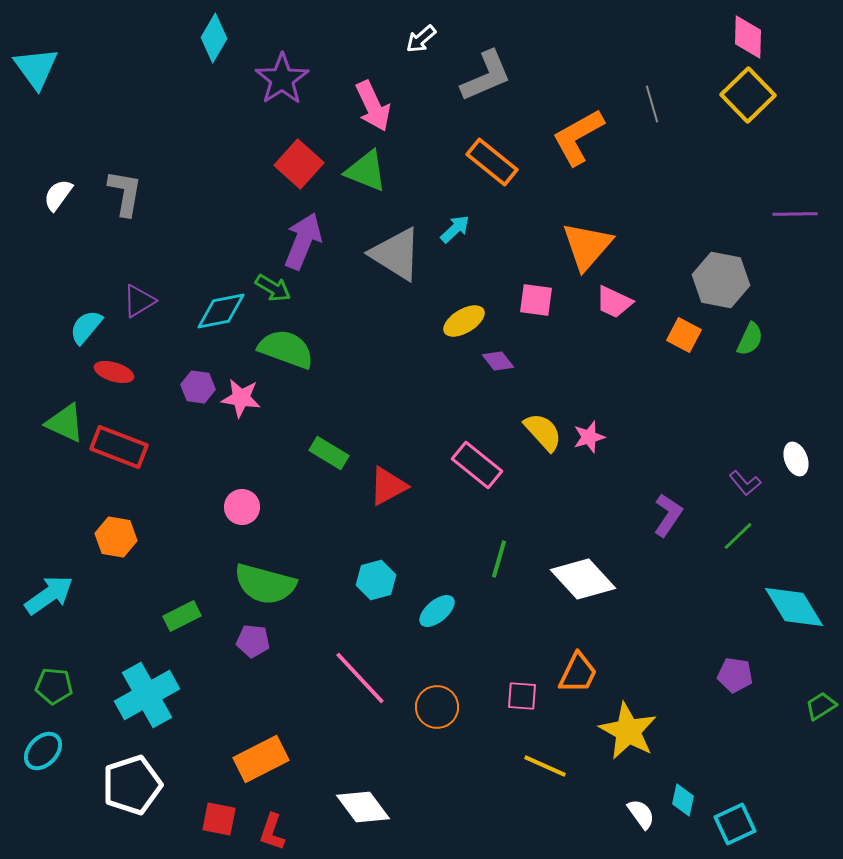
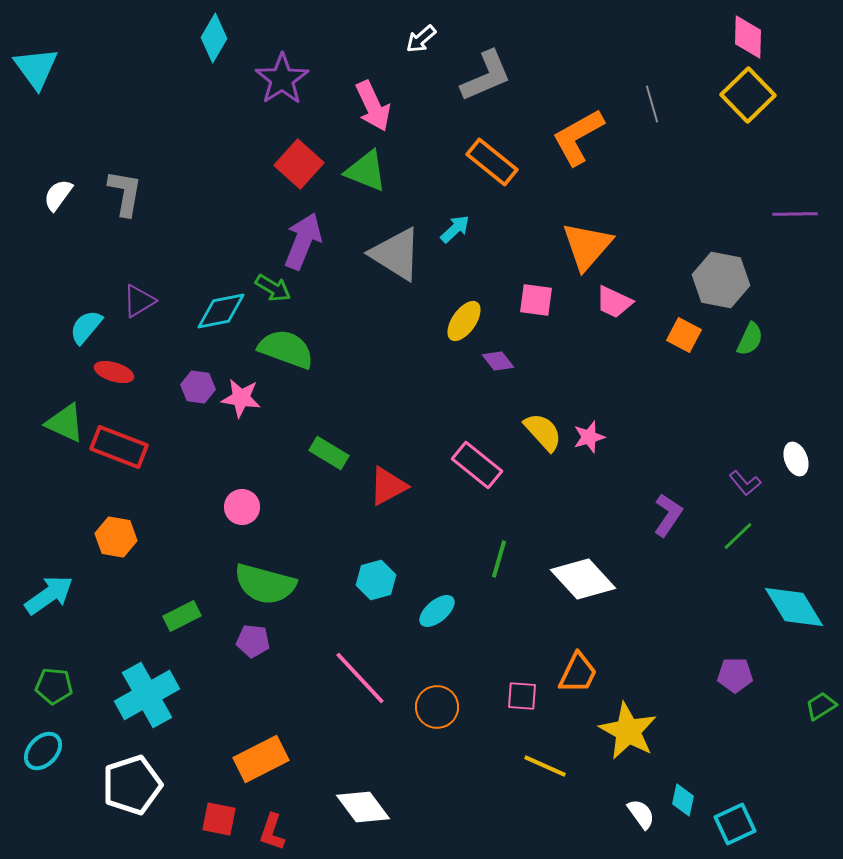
yellow ellipse at (464, 321): rotated 24 degrees counterclockwise
purple pentagon at (735, 675): rotated 8 degrees counterclockwise
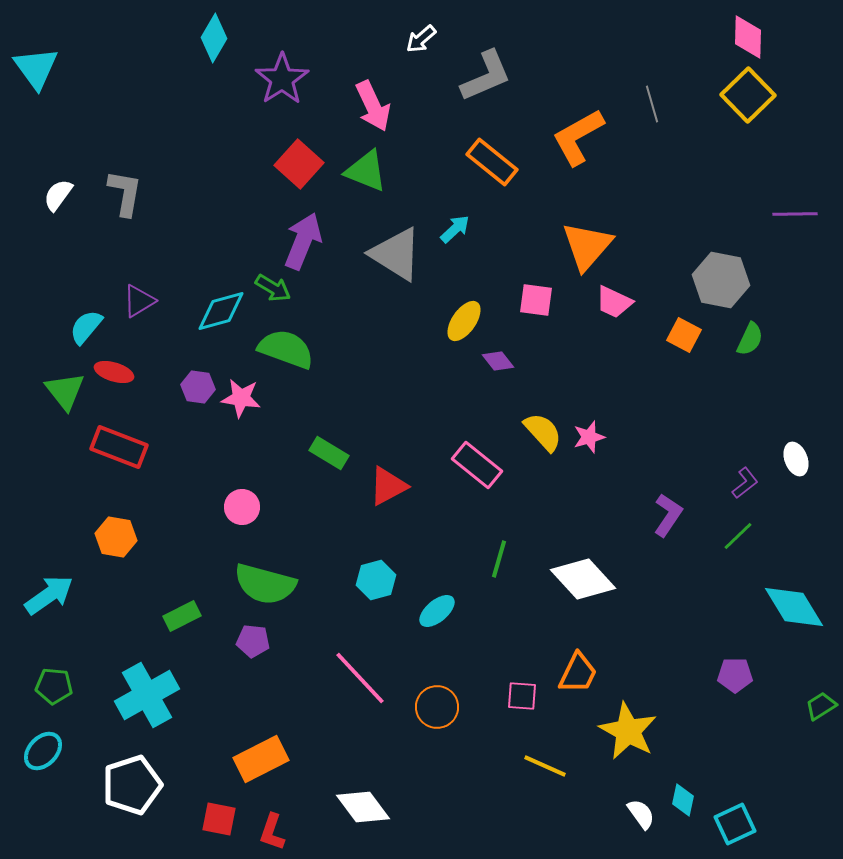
cyan diamond at (221, 311): rotated 4 degrees counterclockwise
green triangle at (65, 423): moved 32 px up; rotated 27 degrees clockwise
purple L-shape at (745, 483): rotated 88 degrees counterclockwise
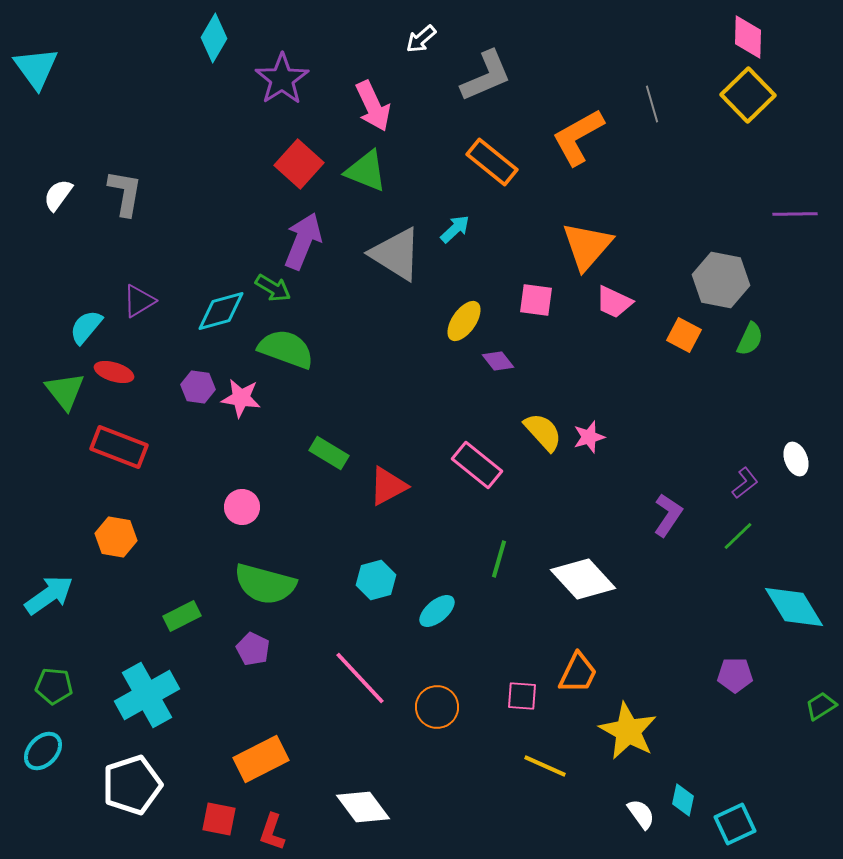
purple pentagon at (253, 641): moved 8 px down; rotated 20 degrees clockwise
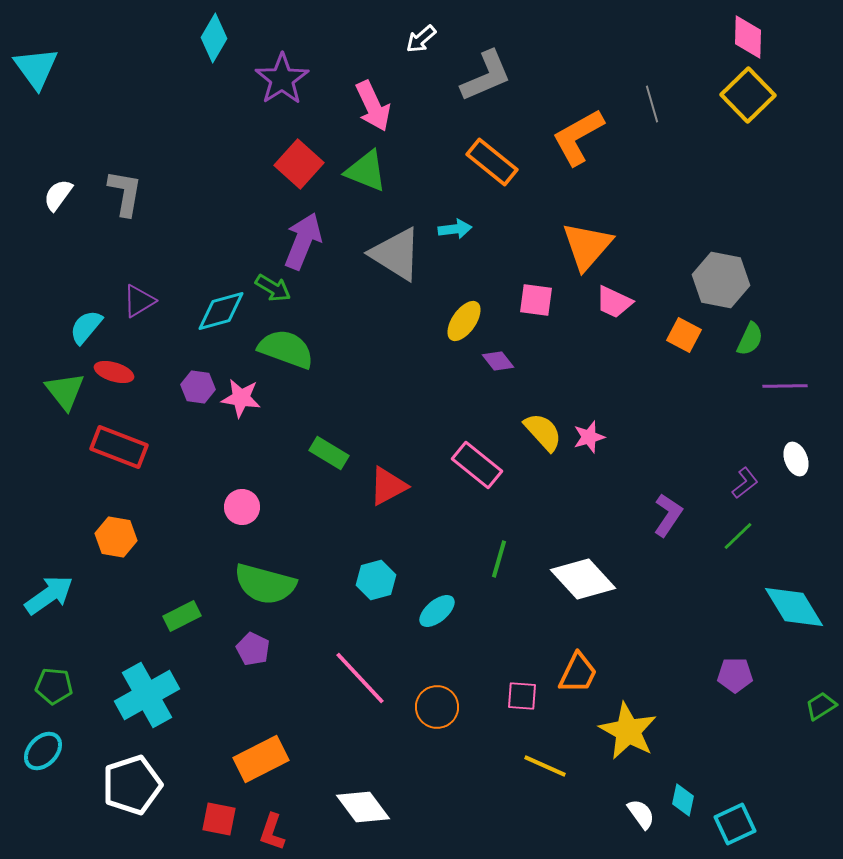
purple line at (795, 214): moved 10 px left, 172 px down
cyan arrow at (455, 229): rotated 36 degrees clockwise
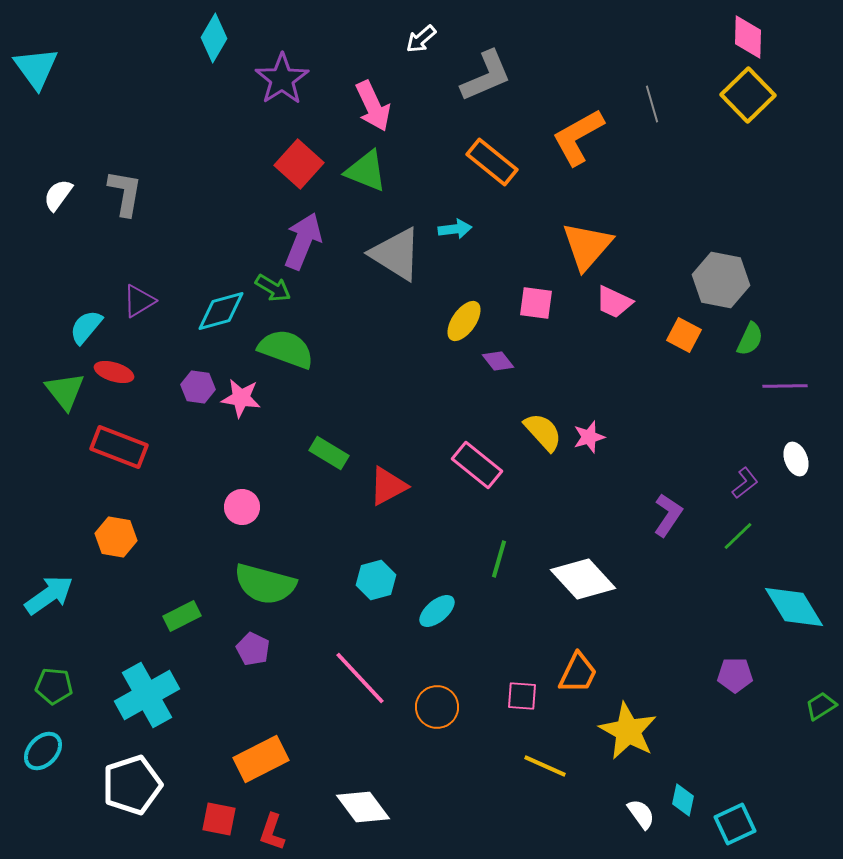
pink square at (536, 300): moved 3 px down
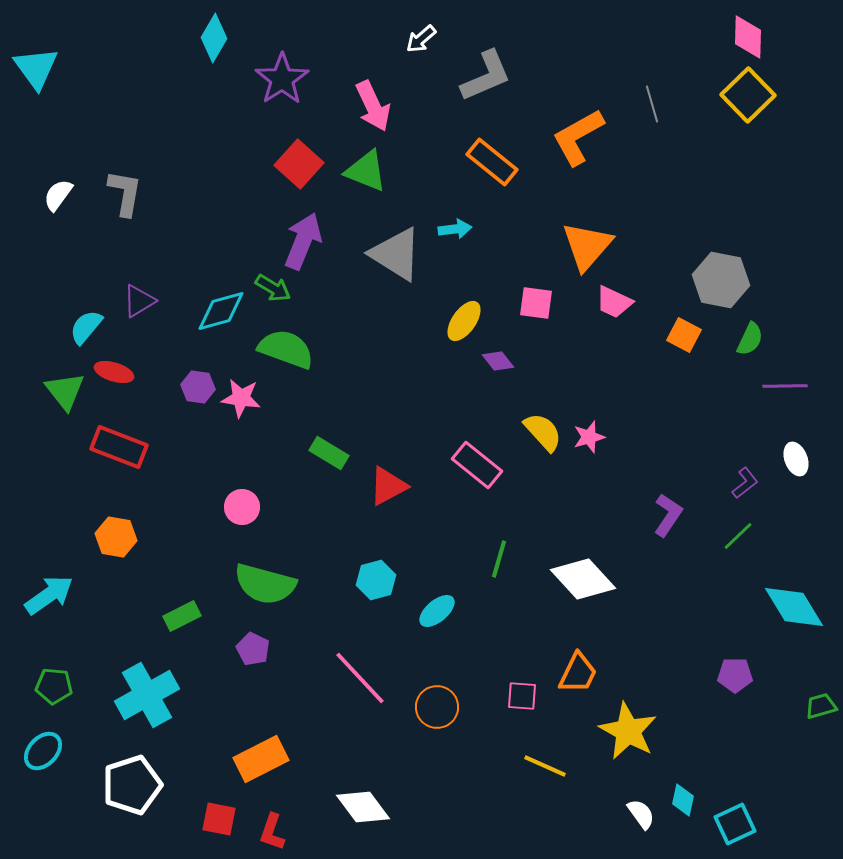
green trapezoid at (821, 706): rotated 16 degrees clockwise
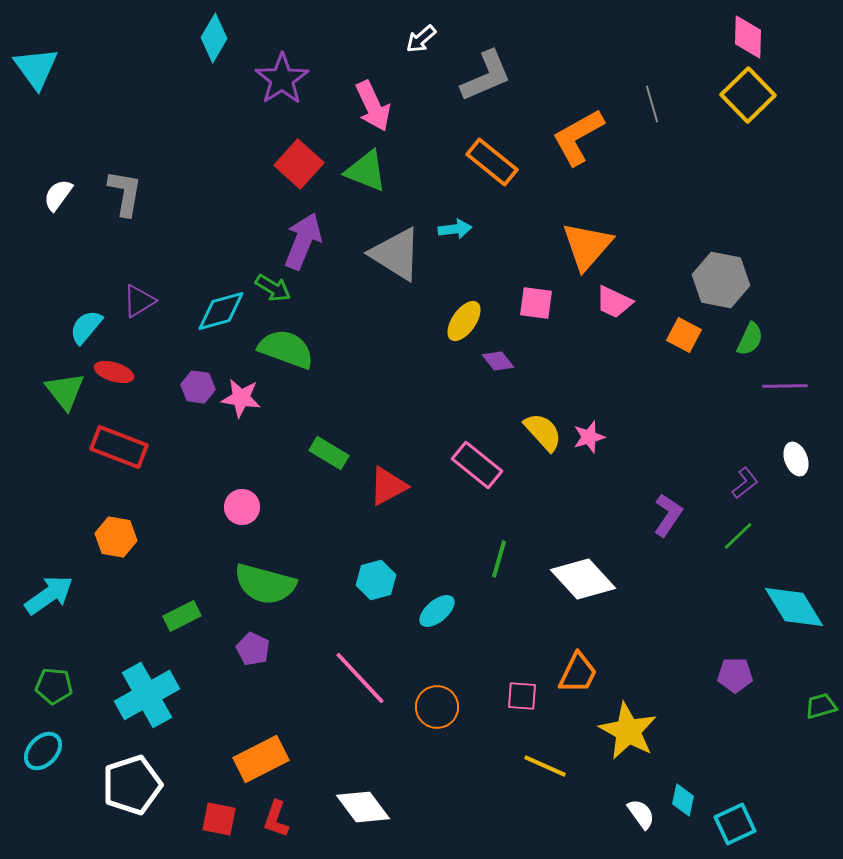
red L-shape at (272, 832): moved 4 px right, 13 px up
